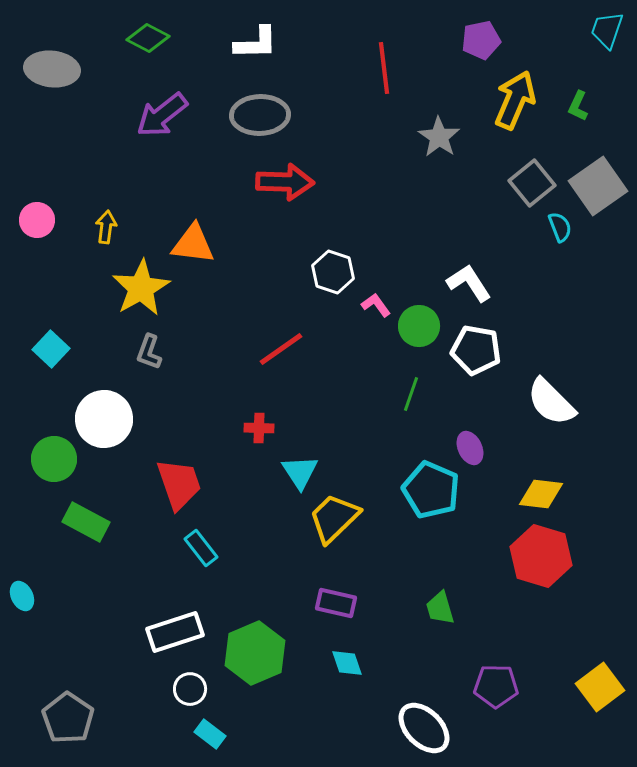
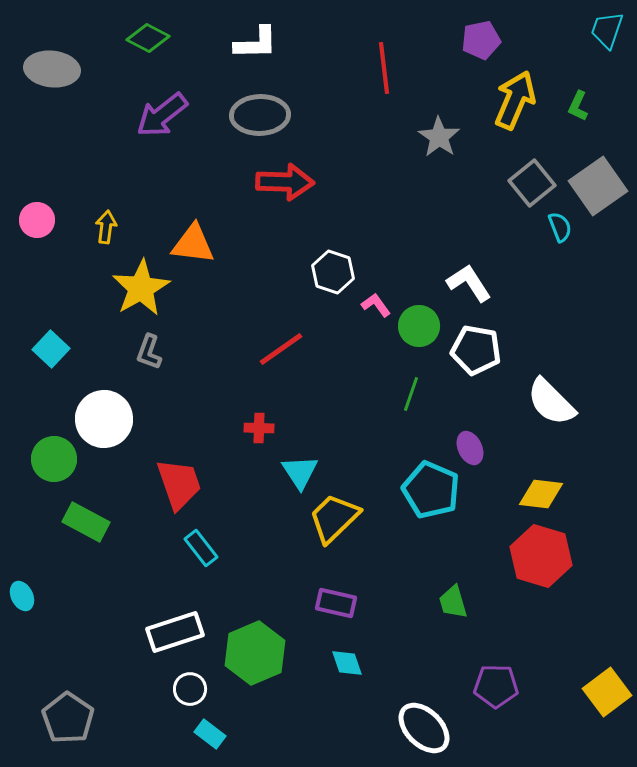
green trapezoid at (440, 608): moved 13 px right, 6 px up
yellow square at (600, 687): moved 7 px right, 5 px down
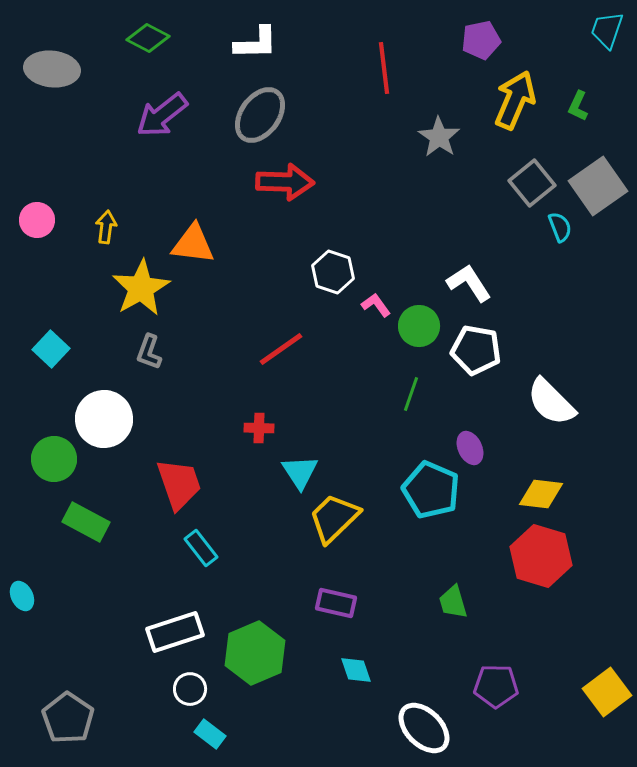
gray ellipse at (260, 115): rotated 52 degrees counterclockwise
cyan diamond at (347, 663): moved 9 px right, 7 px down
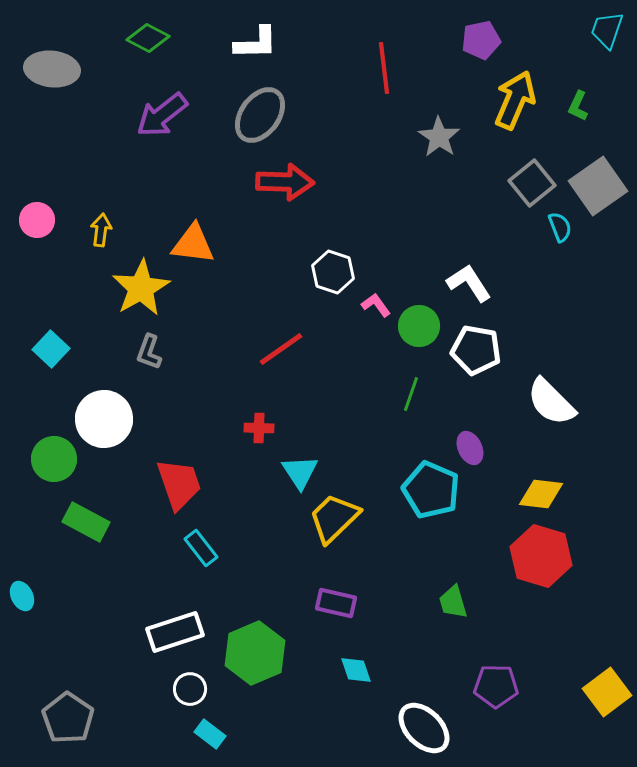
yellow arrow at (106, 227): moved 5 px left, 3 px down
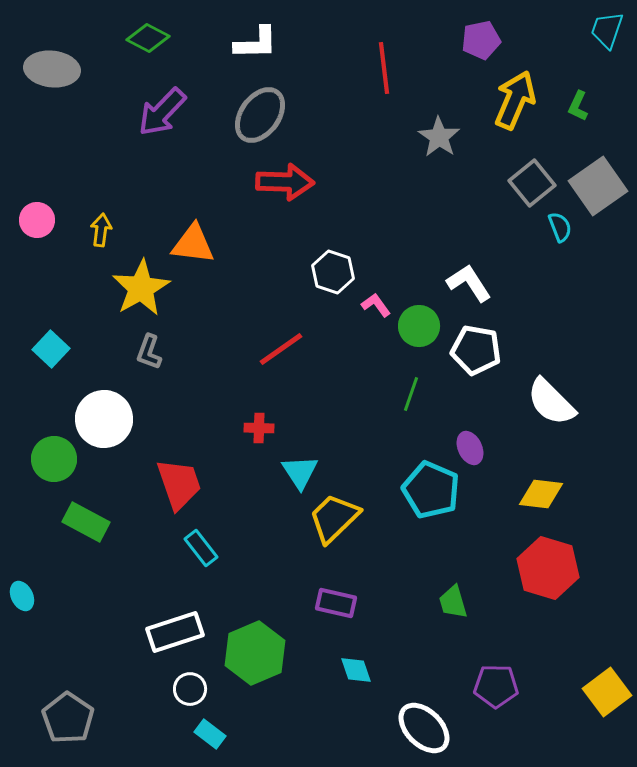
purple arrow at (162, 115): moved 3 px up; rotated 8 degrees counterclockwise
red hexagon at (541, 556): moved 7 px right, 12 px down
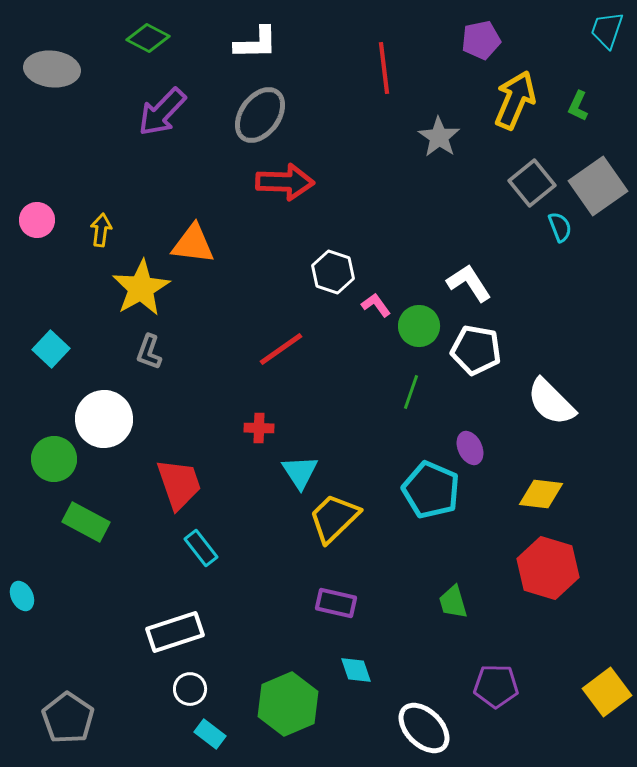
green line at (411, 394): moved 2 px up
green hexagon at (255, 653): moved 33 px right, 51 px down
